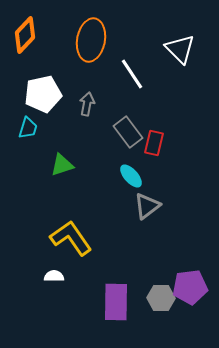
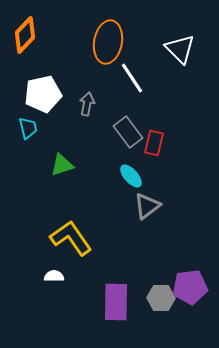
orange ellipse: moved 17 px right, 2 px down
white line: moved 4 px down
cyan trapezoid: rotated 30 degrees counterclockwise
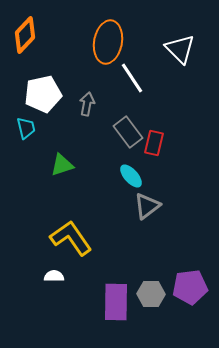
cyan trapezoid: moved 2 px left
gray hexagon: moved 10 px left, 4 px up
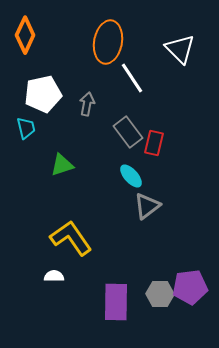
orange diamond: rotated 18 degrees counterclockwise
gray hexagon: moved 9 px right
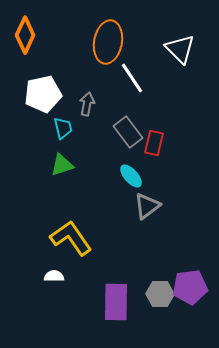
cyan trapezoid: moved 37 px right
